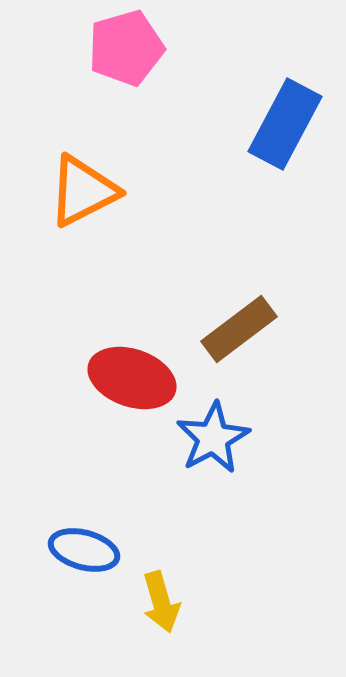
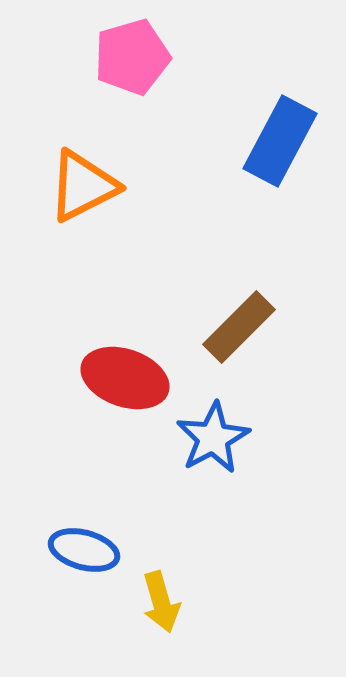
pink pentagon: moved 6 px right, 9 px down
blue rectangle: moved 5 px left, 17 px down
orange triangle: moved 5 px up
brown rectangle: moved 2 px up; rotated 8 degrees counterclockwise
red ellipse: moved 7 px left
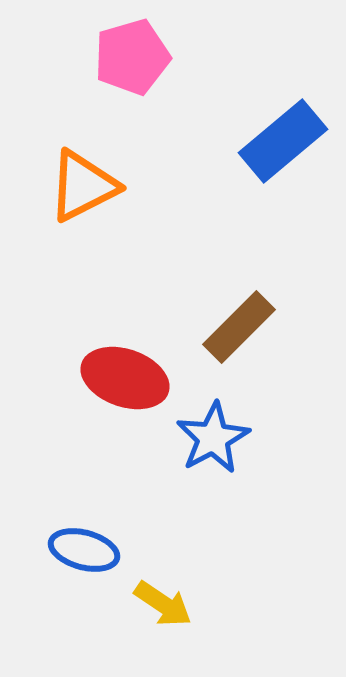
blue rectangle: moved 3 px right; rotated 22 degrees clockwise
yellow arrow: moved 2 px right, 2 px down; rotated 40 degrees counterclockwise
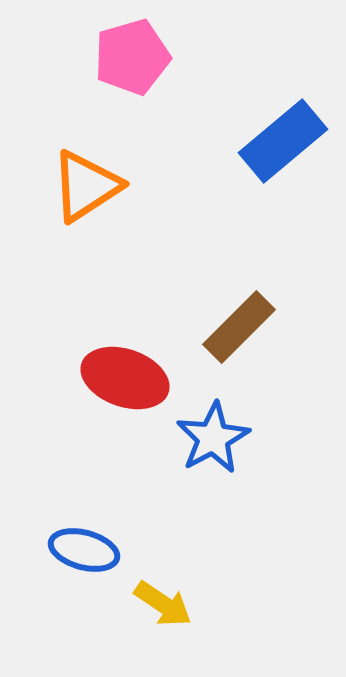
orange triangle: moved 3 px right; rotated 6 degrees counterclockwise
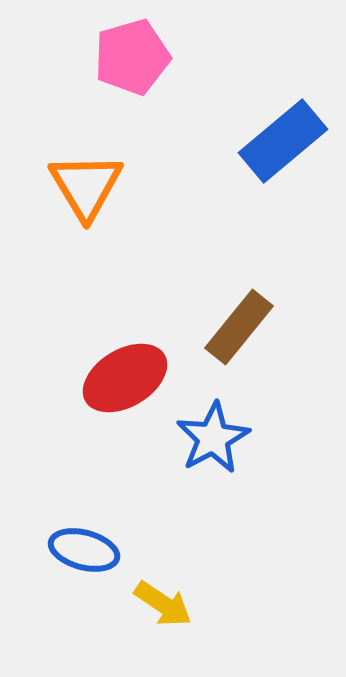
orange triangle: rotated 28 degrees counterclockwise
brown rectangle: rotated 6 degrees counterclockwise
red ellipse: rotated 50 degrees counterclockwise
